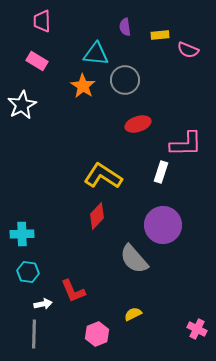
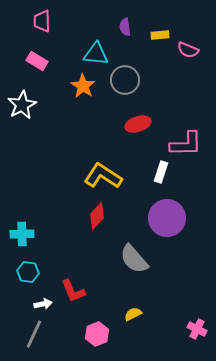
purple circle: moved 4 px right, 7 px up
gray line: rotated 24 degrees clockwise
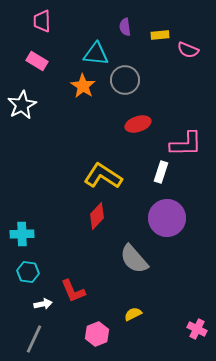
gray line: moved 5 px down
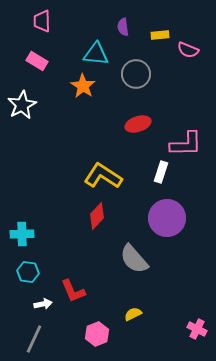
purple semicircle: moved 2 px left
gray circle: moved 11 px right, 6 px up
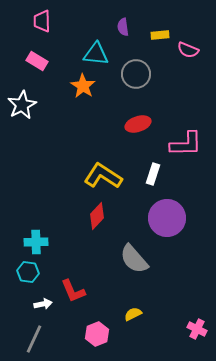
white rectangle: moved 8 px left, 2 px down
cyan cross: moved 14 px right, 8 px down
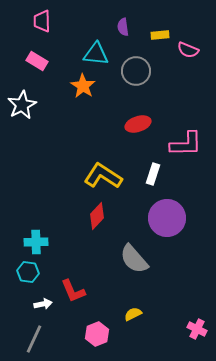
gray circle: moved 3 px up
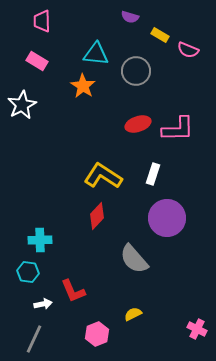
purple semicircle: moved 7 px right, 10 px up; rotated 66 degrees counterclockwise
yellow rectangle: rotated 36 degrees clockwise
pink L-shape: moved 8 px left, 15 px up
cyan cross: moved 4 px right, 2 px up
